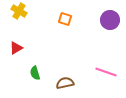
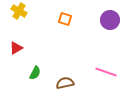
green semicircle: rotated 136 degrees counterclockwise
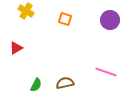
yellow cross: moved 7 px right
green semicircle: moved 1 px right, 12 px down
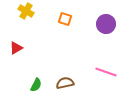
purple circle: moved 4 px left, 4 px down
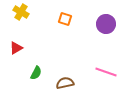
yellow cross: moved 5 px left, 1 px down
green semicircle: moved 12 px up
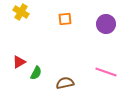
orange square: rotated 24 degrees counterclockwise
red triangle: moved 3 px right, 14 px down
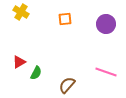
brown semicircle: moved 2 px right, 2 px down; rotated 36 degrees counterclockwise
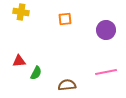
yellow cross: rotated 21 degrees counterclockwise
purple circle: moved 6 px down
red triangle: moved 1 px up; rotated 24 degrees clockwise
pink line: rotated 30 degrees counterclockwise
brown semicircle: rotated 42 degrees clockwise
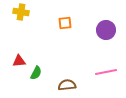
orange square: moved 4 px down
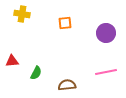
yellow cross: moved 1 px right, 2 px down
purple circle: moved 3 px down
red triangle: moved 7 px left
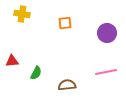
purple circle: moved 1 px right
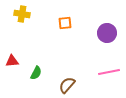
pink line: moved 3 px right
brown semicircle: rotated 42 degrees counterclockwise
